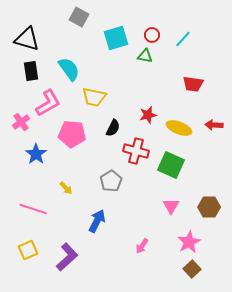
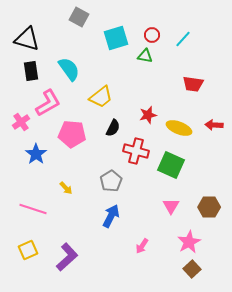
yellow trapezoid: moved 7 px right; rotated 50 degrees counterclockwise
blue arrow: moved 14 px right, 5 px up
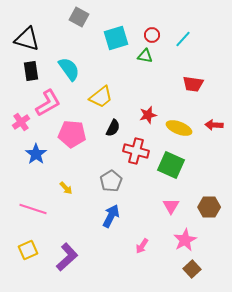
pink star: moved 4 px left, 2 px up
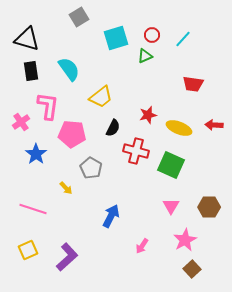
gray square: rotated 30 degrees clockwise
green triangle: rotated 35 degrees counterclockwise
pink L-shape: moved 3 px down; rotated 52 degrees counterclockwise
gray pentagon: moved 20 px left, 13 px up; rotated 10 degrees counterclockwise
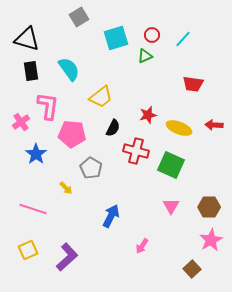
pink star: moved 26 px right
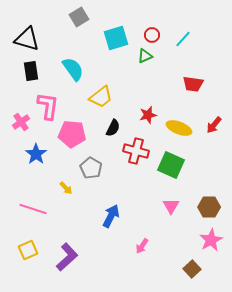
cyan semicircle: moved 4 px right
red arrow: rotated 54 degrees counterclockwise
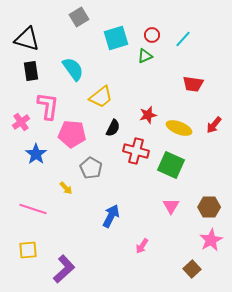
yellow square: rotated 18 degrees clockwise
purple L-shape: moved 3 px left, 12 px down
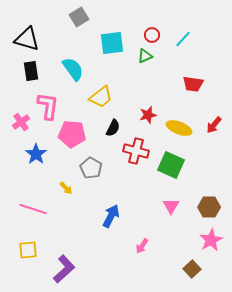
cyan square: moved 4 px left, 5 px down; rotated 10 degrees clockwise
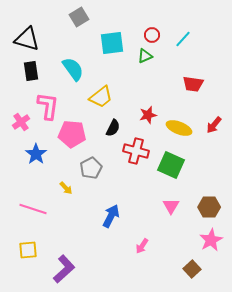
gray pentagon: rotated 15 degrees clockwise
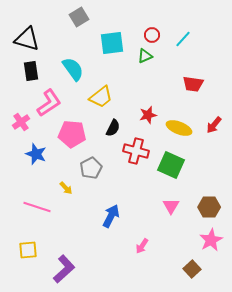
pink L-shape: moved 1 px right, 3 px up; rotated 48 degrees clockwise
blue star: rotated 15 degrees counterclockwise
pink line: moved 4 px right, 2 px up
